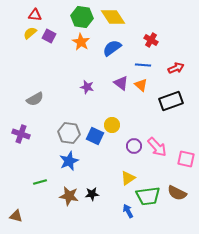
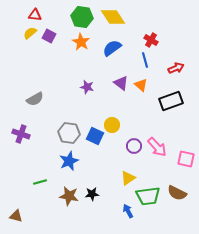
blue line: moved 2 px right, 5 px up; rotated 70 degrees clockwise
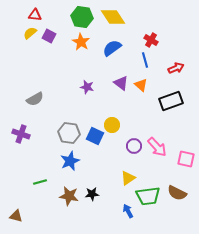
blue star: moved 1 px right
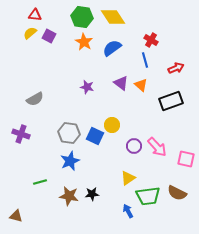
orange star: moved 3 px right
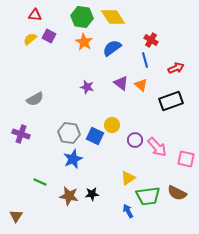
yellow semicircle: moved 6 px down
purple circle: moved 1 px right, 6 px up
blue star: moved 3 px right, 2 px up
green line: rotated 40 degrees clockwise
brown triangle: rotated 48 degrees clockwise
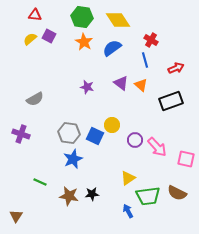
yellow diamond: moved 5 px right, 3 px down
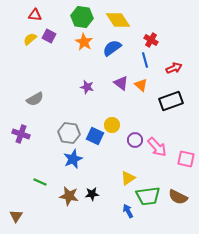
red arrow: moved 2 px left
brown semicircle: moved 1 px right, 4 px down
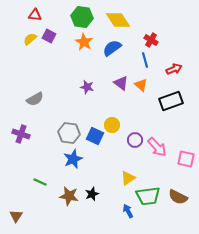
red arrow: moved 1 px down
black star: rotated 16 degrees counterclockwise
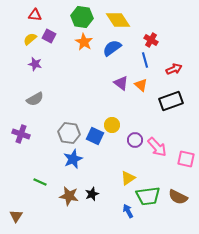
purple star: moved 52 px left, 23 px up
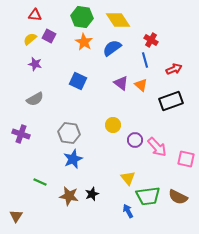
yellow circle: moved 1 px right
blue square: moved 17 px left, 55 px up
yellow triangle: rotated 35 degrees counterclockwise
